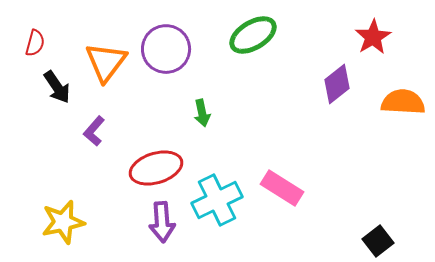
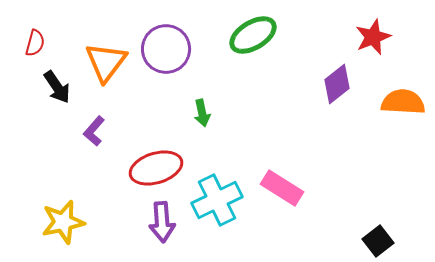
red star: rotated 9 degrees clockwise
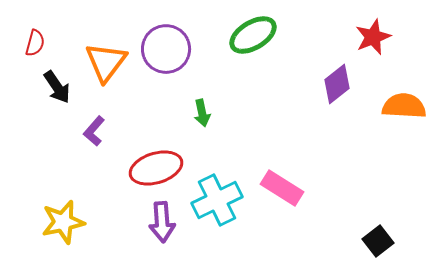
orange semicircle: moved 1 px right, 4 px down
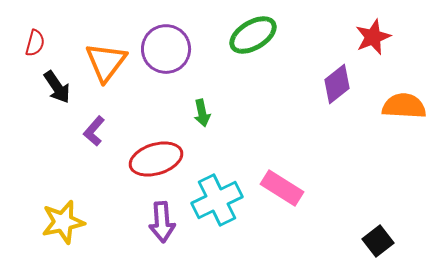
red ellipse: moved 9 px up
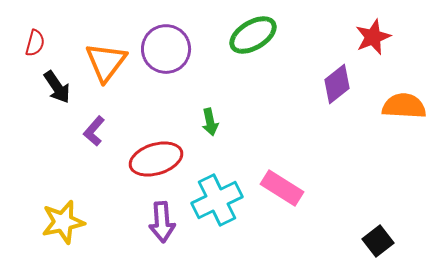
green arrow: moved 8 px right, 9 px down
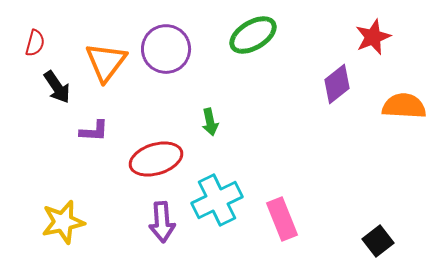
purple L-shape: rotated 128 degrees counterclockwise
pink rectangle: moved 31 px down; rotated 36 degrees clockwise
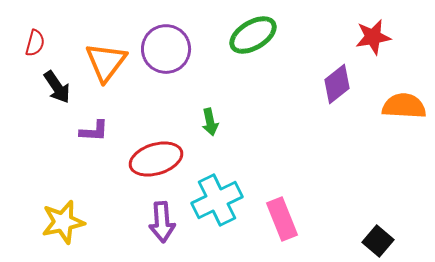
red star: rotated 12 degrees clockwise
black square: rotated 12 degrees counterclockwise
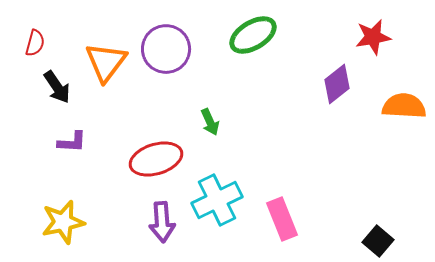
green arrow: rotated 12 degrees counterclockwise
purple L-shape: moved 22 px left, 11 px down
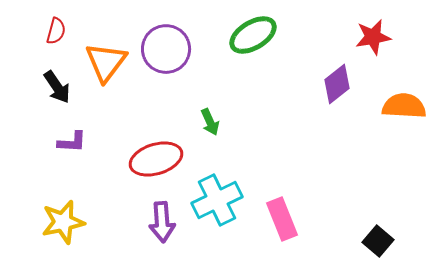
red semicircle: moved 21 px right, 12 px up
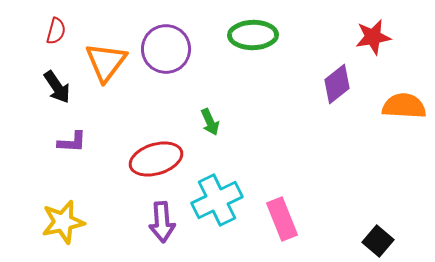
green ellipse: rotated 30 degrees clockwise
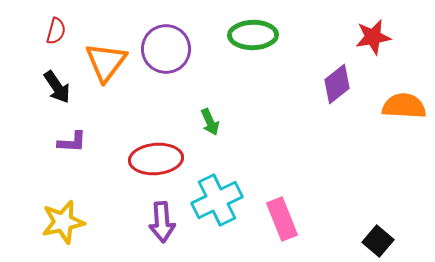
red ellipse: rotated 12 degrees clockwise
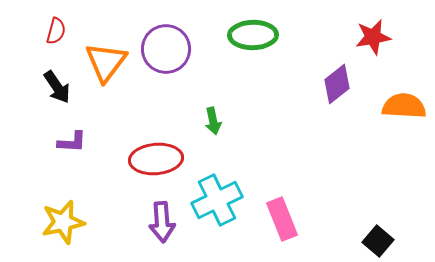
green arrow: moved 3 px right, 1 px up; rotated 12 degrees clockwise
